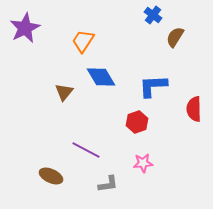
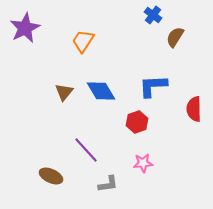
blue diamond: moved 14 px down
purple line: rotated 20 degrees clockwise
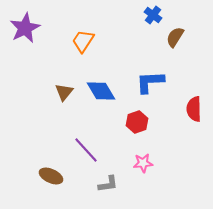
blue L-shape: moved 3 px left, 4 px up
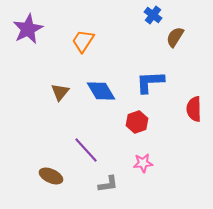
purple star: moved 3 px right, 1 px down
brown triangle: moved 4 px left
